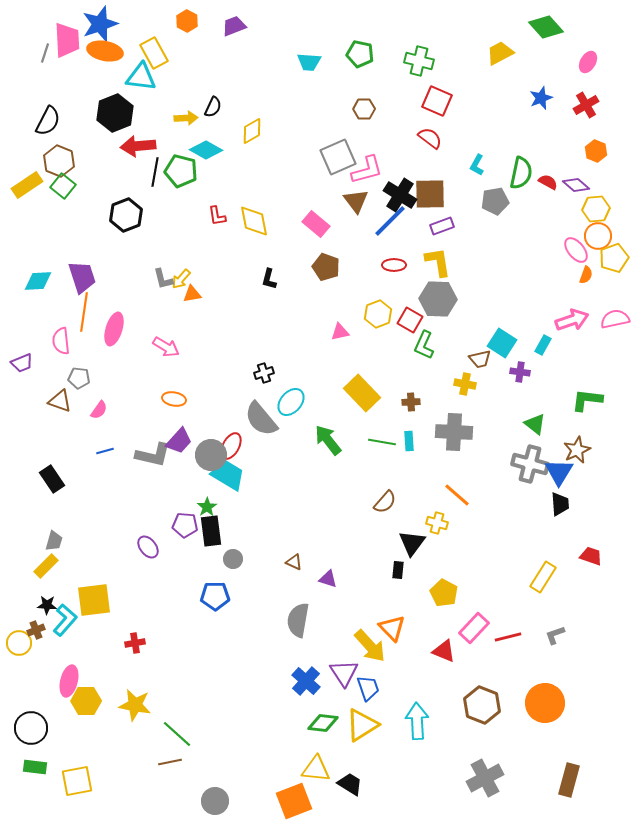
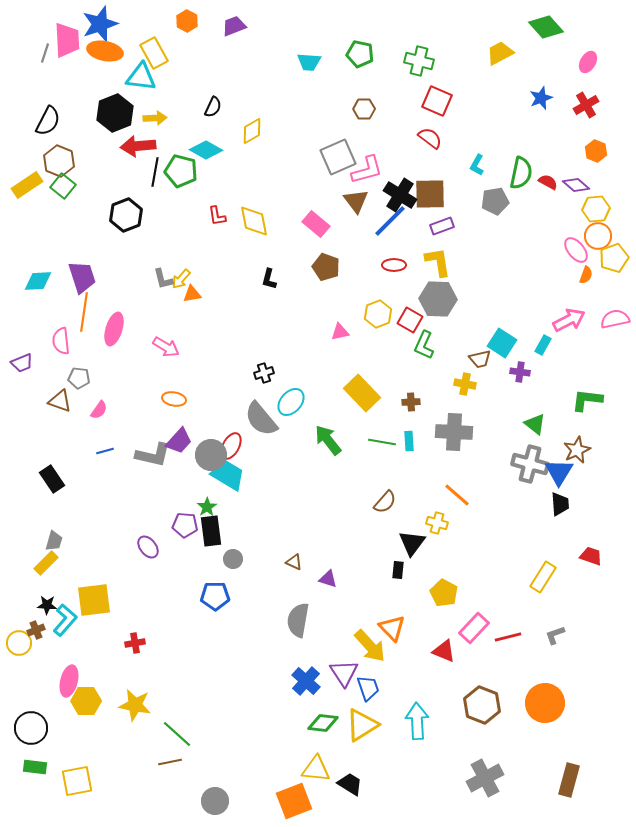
yellow arrow at (186, 118): moved 31 px left
pink arrow at (572, 320): moved 3 px left; rotated 8 degrees counterclockwise
yellow rectangle at (46, 566): moved 3 px up
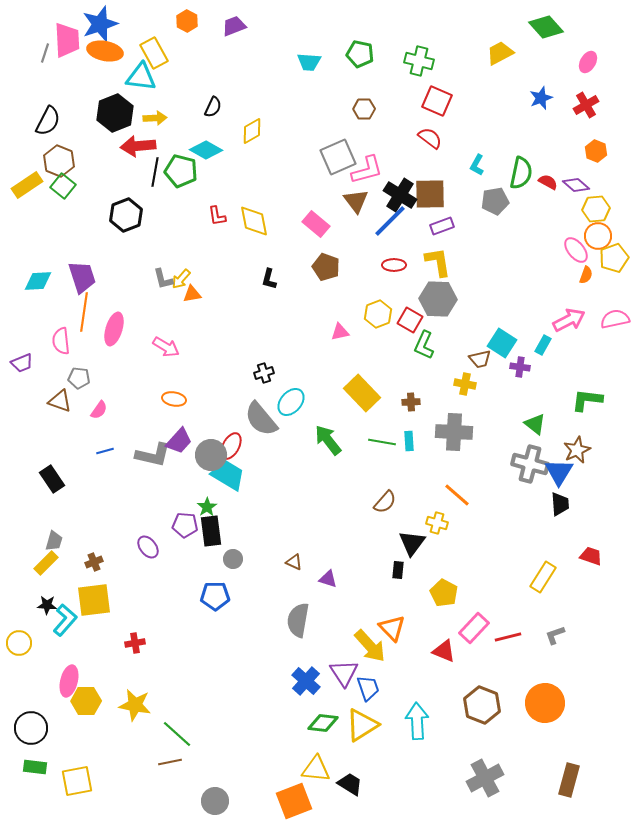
purple cross at (520, 372): moved 5 px up
brown cross at (36, 630): moved 58 px right, 68 px up
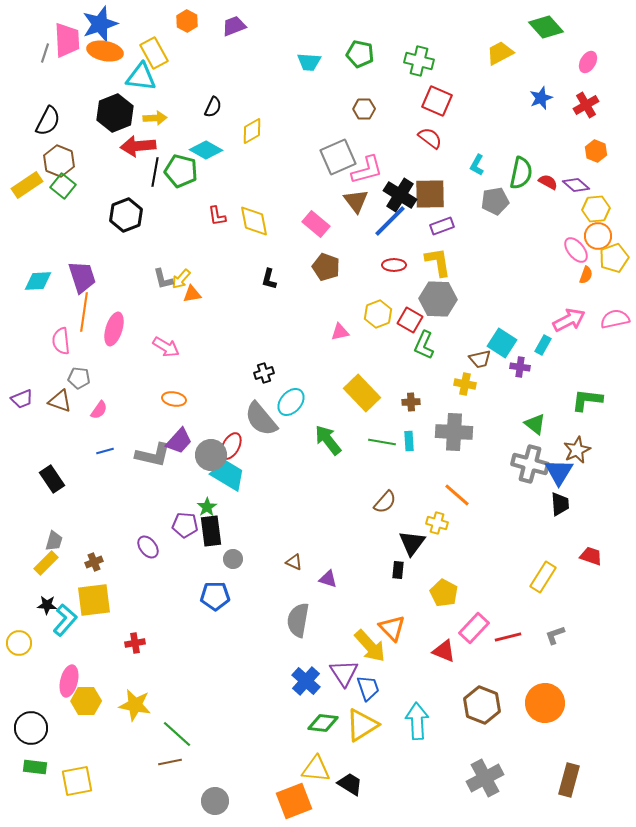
purple trapezoid at (22, 363): moved 36 px down
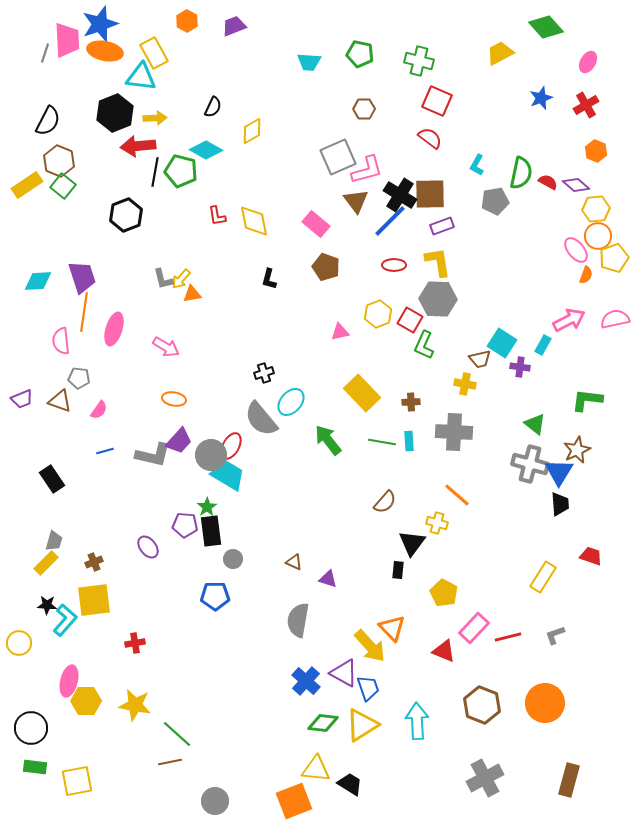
purple triangle at (344, 673): rotated 28 degrees counterclockwise
